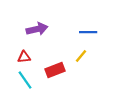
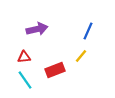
blue line: moved 1 px up; rotated 66 degrees counterclockwise
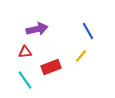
blue line: rotated 54 degrees counterclockwise
red triangle: moved 1 px right, 5 px up
red rectangle: moved 4 px left, 3 px up
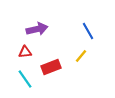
cyan line: moved 1 px up
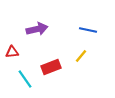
blue line: moved 1 px up; rotated 48 degrees counterclockwise
red triangle: moved 13 px left
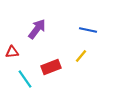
purple arrow: rotated 40 degrees counterclockwise
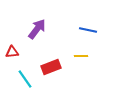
yellow line: rotated 48 degrees clockwise
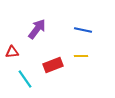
blue line: moved 5 px left
red rectangle: moved 2 px right, 2 px up
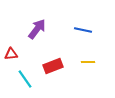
red triangle: moved 1 px left, 2 px down
yellow line: moved 7 px right, 6 px down
red rectangle: moved 1 px down
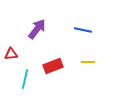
cyan line: rotated 48 degrees clockwise
